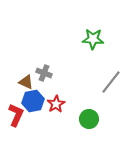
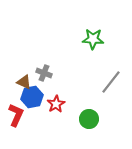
brown triangle: moved 2 px left
blue hexagon: moved 1 px left, 4 px up
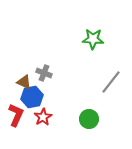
red star: moved 13 px left, 13 px down
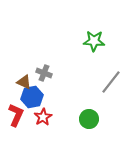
green star: moved 1 px right, 2 px down
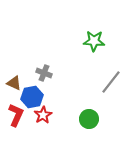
brown triangle: moved 10 px left, 1 px down
red star: moved 2 px up
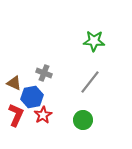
gray line: moved 21 px left
green circle: moved 6 px left, 1 px down
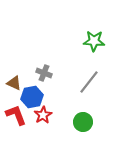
gray line: moved 1 px left
red L-shape: rotated 45 degrees counterclockwise
green circle: moved 2 px down
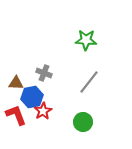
green star: moved 8 px left, 1 px up
brown triangle: moved 2 px right; rotated 21 degrees counterclockwise
red star: moved 4 px up
